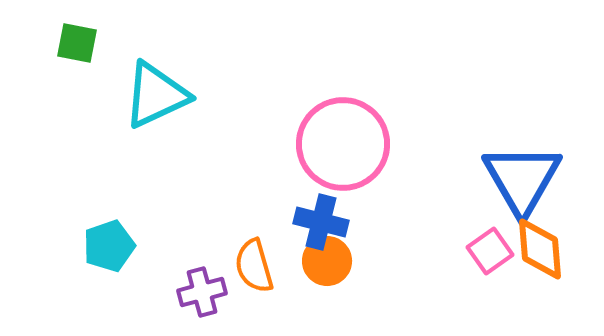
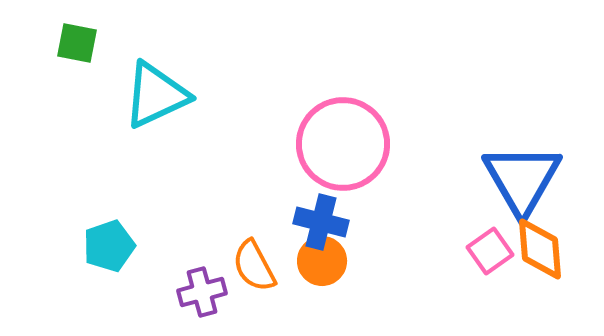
orange circle: moved 5 px left
orange semicircle: rotated 12 degrees counterclockwise
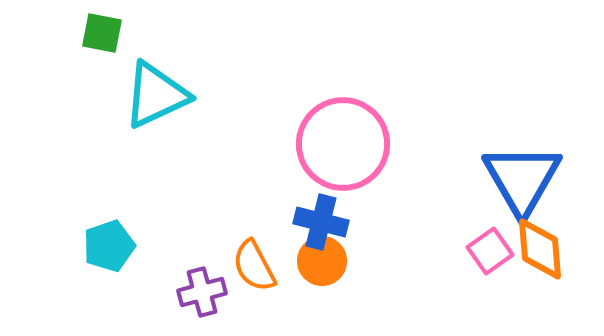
green square: moved 25 px right, 10 px up
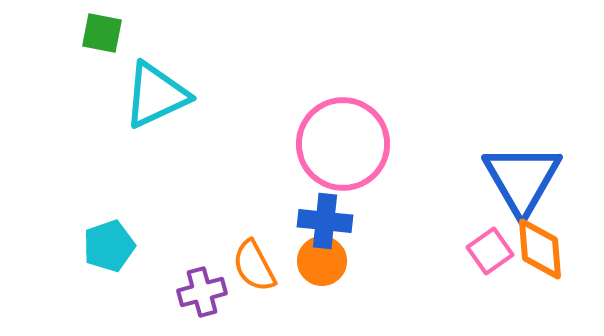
blue cross: moved 4 px right, 1 px up; rotated 8 degrees counterclockwise
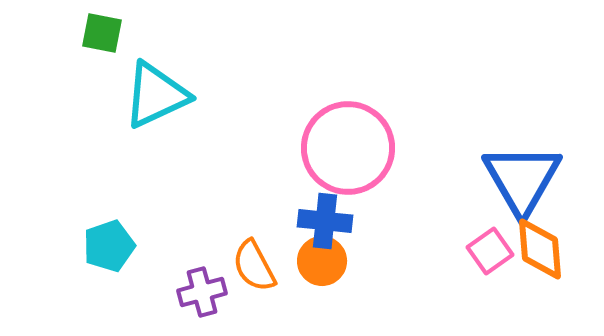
pink circle: moved 5 px right, 4 px down
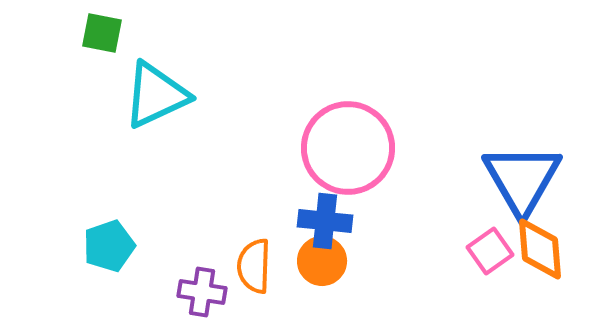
orange semicircle: rotated 30 degrees clockwise
purple cross: rotated 24 degrees clockwise
